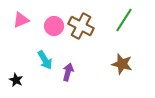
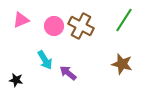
purple arrow: moved 1 px down; rotated 66 degrees counterclockwise
black star: rotated 16 degrees counterclockwise
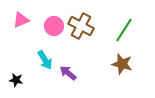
green line: moved 10 px down
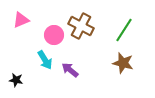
pink circle: moved 9 px down
brown star: moved 1 px right, 1 px up
purple arrow: moved 2 px right, 3 px up
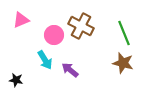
green line: moved 3 px down; rotated 55 degrees counterclockwise
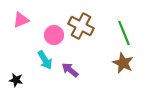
brown star: rotated 10 degrees clockwise
